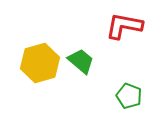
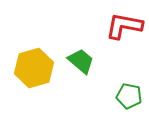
yellow hexagon: moved 6 px left, 5 px down
green pentagon: rotated 10 degrees counterclockwise
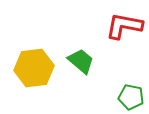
yellow hexagon: rotated 9 degrees clockwise
green pentagon: moved 2 px right, 1 px down
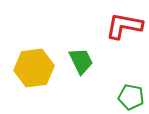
green trapezoid: rotated 24 degrees clockwise
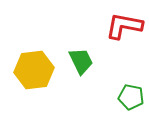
yellow hexagon: moved 2 px down
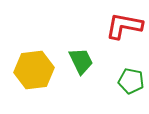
green pentagon: moved 16 px up
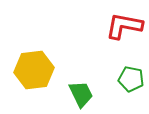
green trapezoid: moved 33 px down
green pentagon: moved 2 px up
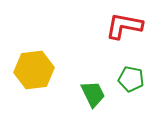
green trapezoid: moved 12 px right
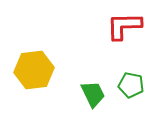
red L-shape: rotated 12 degrees counterclockwise
green pentagon: moved 6 px down
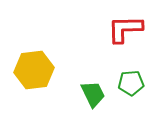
red L-shape: moved 1 px right, 3 px down
green pentagon: moved 2 px up; rotated 15 degrees counterclockwise
